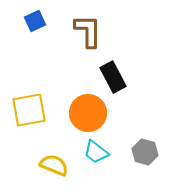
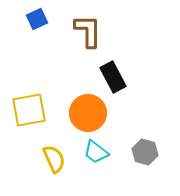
blue square: moved 2 px right, 2 px up
yellow semicircle: moved 6 px up; rotated 44 degrees clockwise
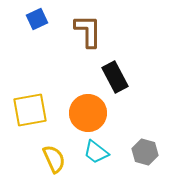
black rectangle: moved 2 px right
yellow square: moved 1 px right
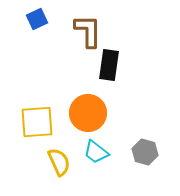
black rectangle: moved 6 px left, 12 px up; rotated 36 degrees clockwise
yellow square: moved 7 px right, 12 px down; rotated 6 degrees clockwise
yellow semicircle: moved 5 px right, 3 px down
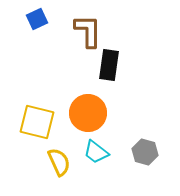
yellow square: rotated 18 degrees clockwise
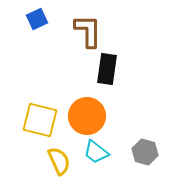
black rectangle: moved 2 px left, 4 px down
orange circle: moved 1 px left, 3 px down
yellow square: moved 3 px right, 2 px up
yellow semicircle: moved 1 px up
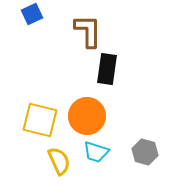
blue square: moved 5 px left, 5 px up
cyan trapezoid: rotated 20 degrees counterclockwise
